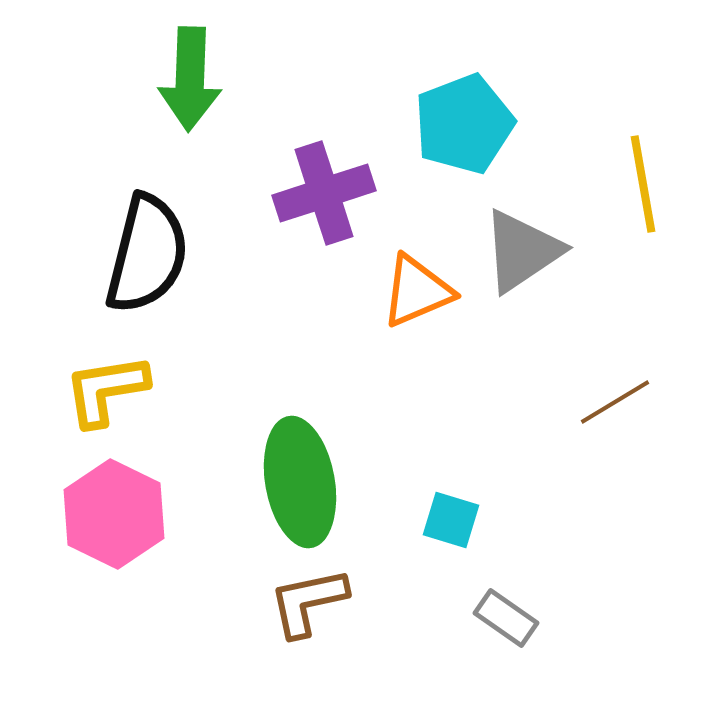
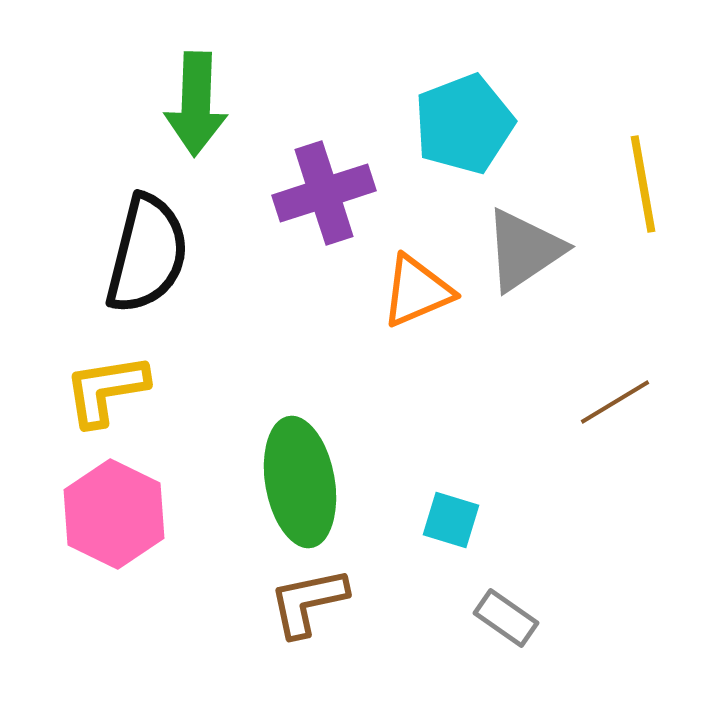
green arrow: moved 6 px right, 25 px down
gray triangle: moved 2 px right, 1 px up
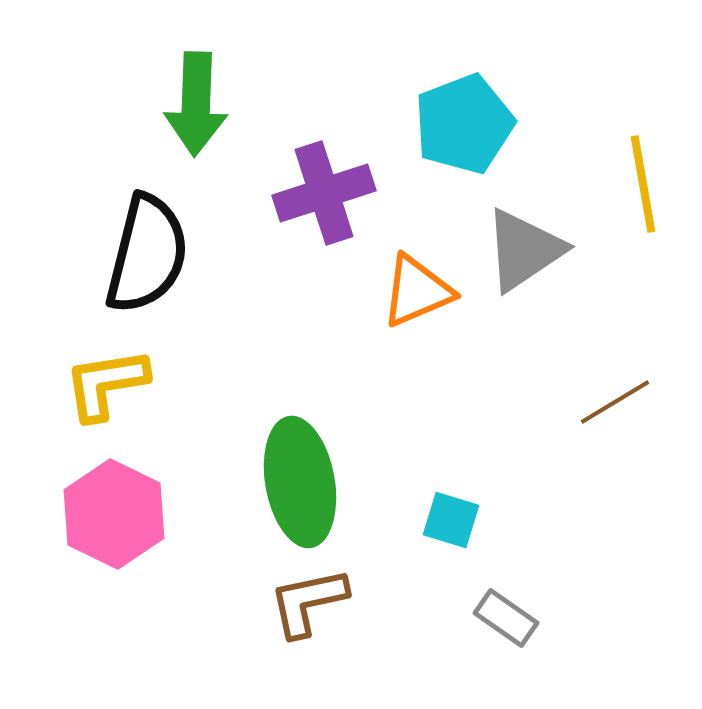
yellow L-shape: moved 6 px up
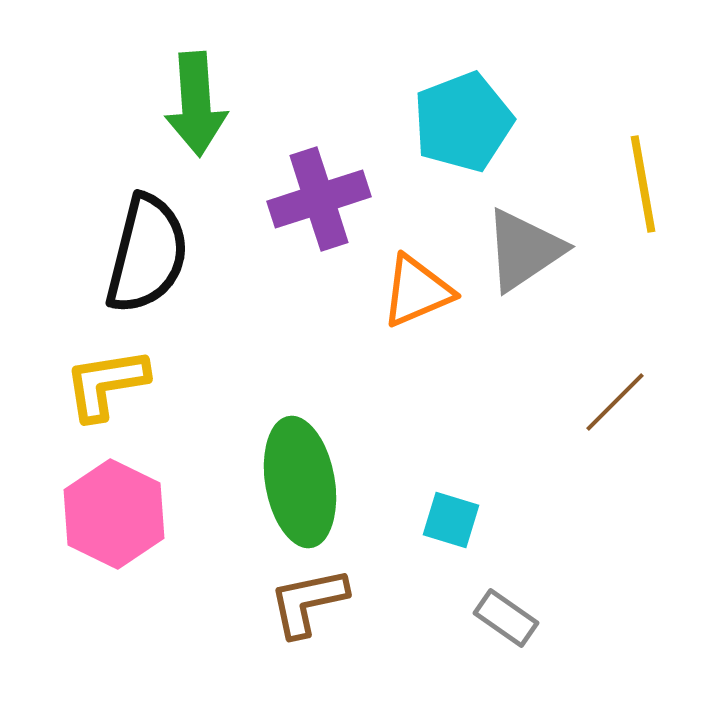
green arrow: rotated 6 degrees counterclockwise
cyan pentagon: moved 1 px left, 2 px up
purple cross: moved 5 px left, 6 px down
brown line: rotated 14 degrees counterclockwise
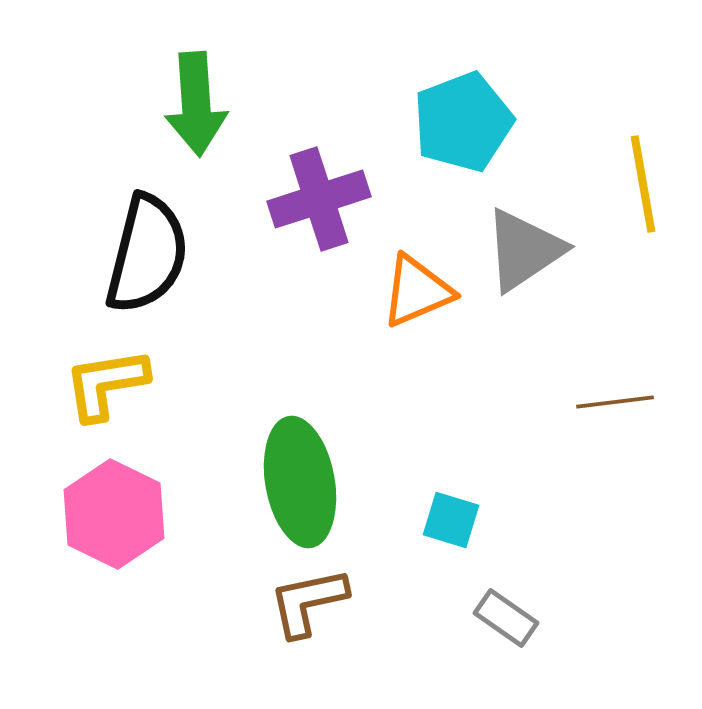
brown line: rotated 38 degrees clockwise
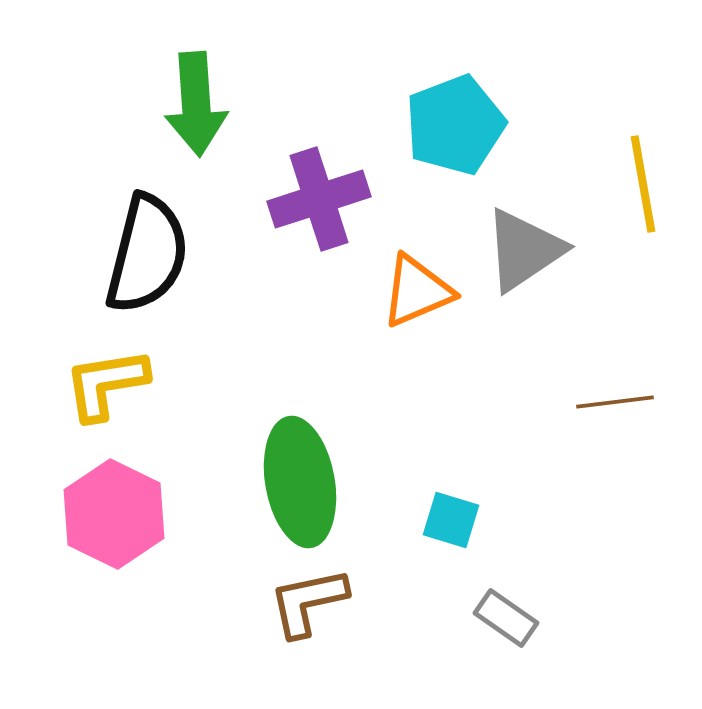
cyan pentagon: moved 8 px left, 3 px down
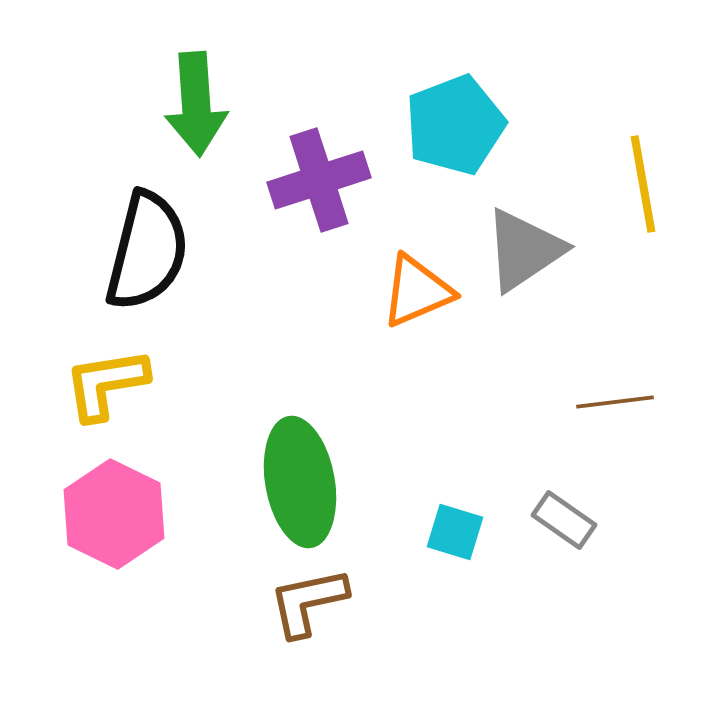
purple cross: moved 19 px up
black semicircle: moved 3 px up
cyan square: moved 4 px right, 12 px down
gray rectangle: moved 58 px right, 98 px up
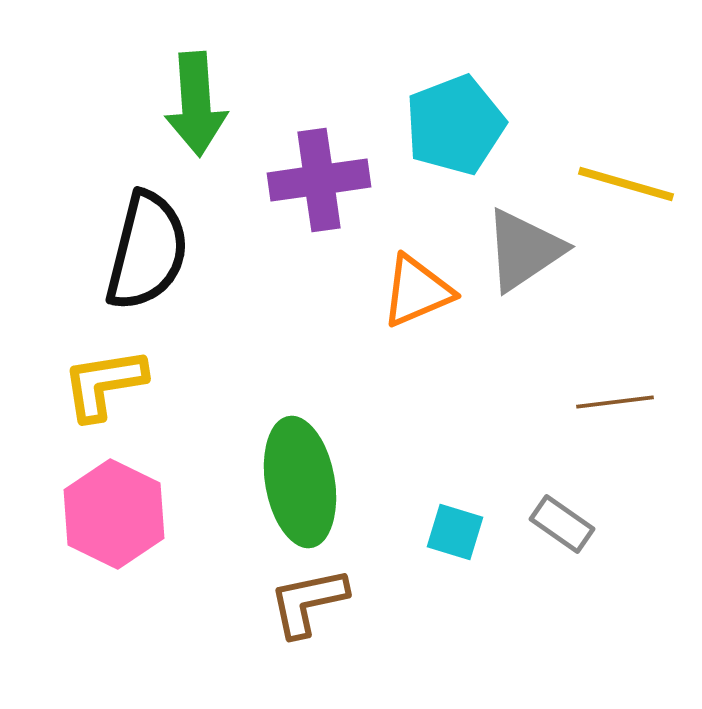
purple cross: rotated 10 degrees clockwise
yellow line: moved 17 px left; rotated 64 degrees counterclockwise
yellow L-shape: moved 2 px left
gray rectangle: moved 2 px left, 4 px down
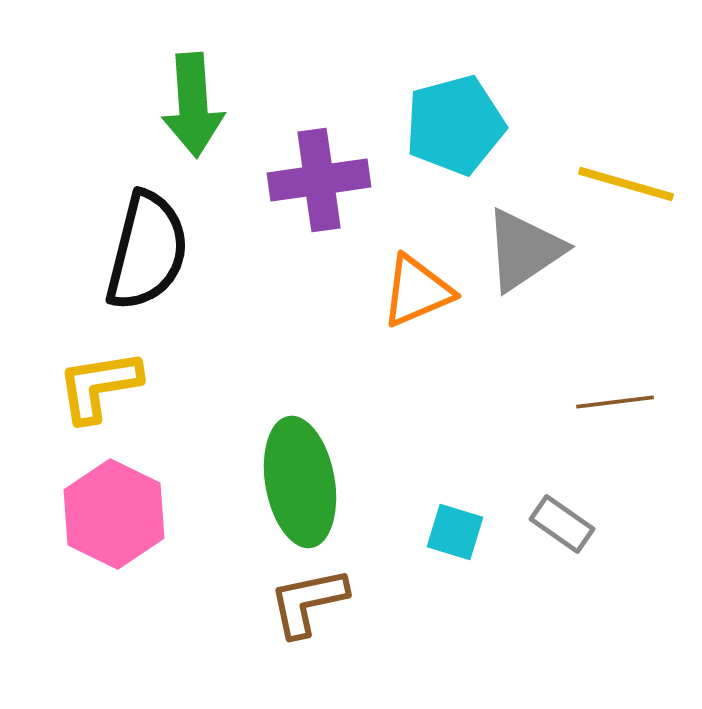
green arrow: moved 3 px left, 1 px down
cyan pentagon: rotated 6 degrees clockwise
yellow L-shape: moved 5 px left, 2 px down
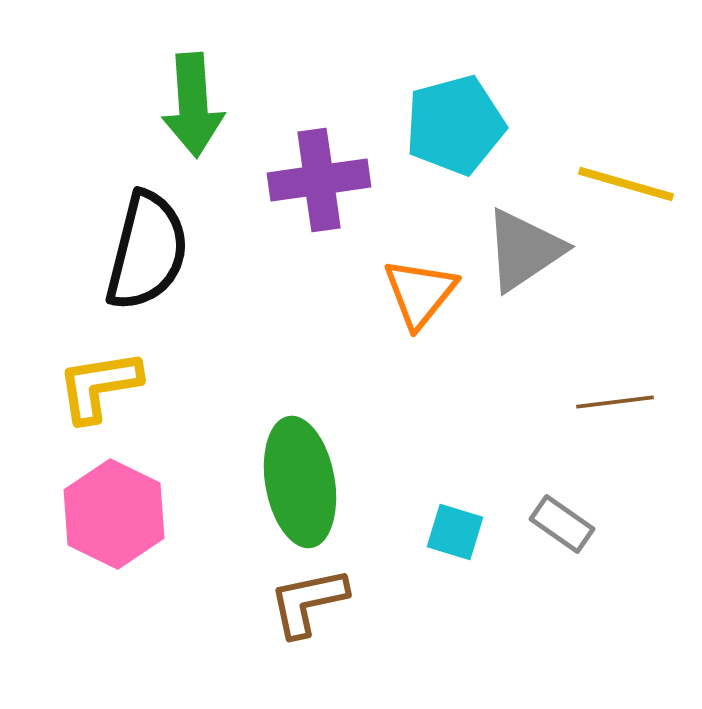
orange triangle: moved 3 px right, 2 px down; rotated 28 degrees counterclockwise
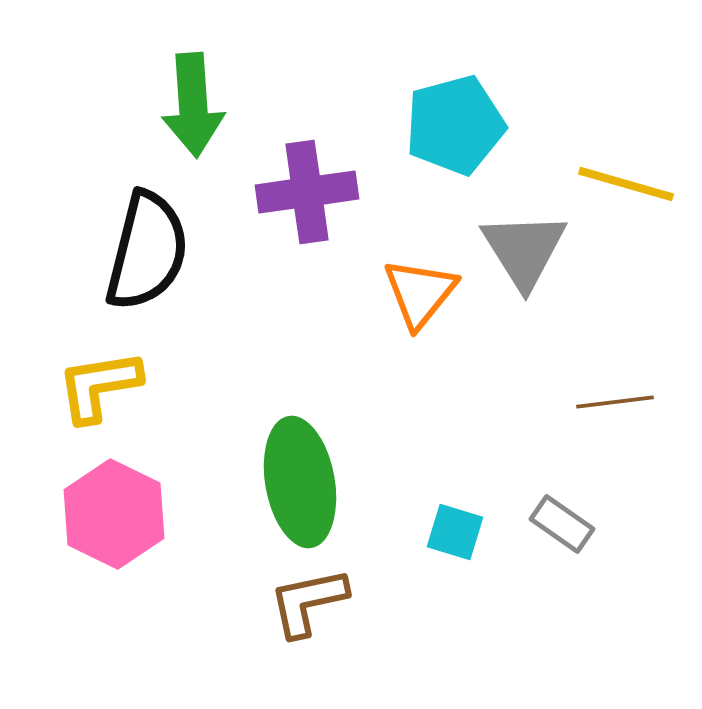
purple cross: moved 12 px left, 12 px down
gray triangle: rotated 28 degrees counterclockwise
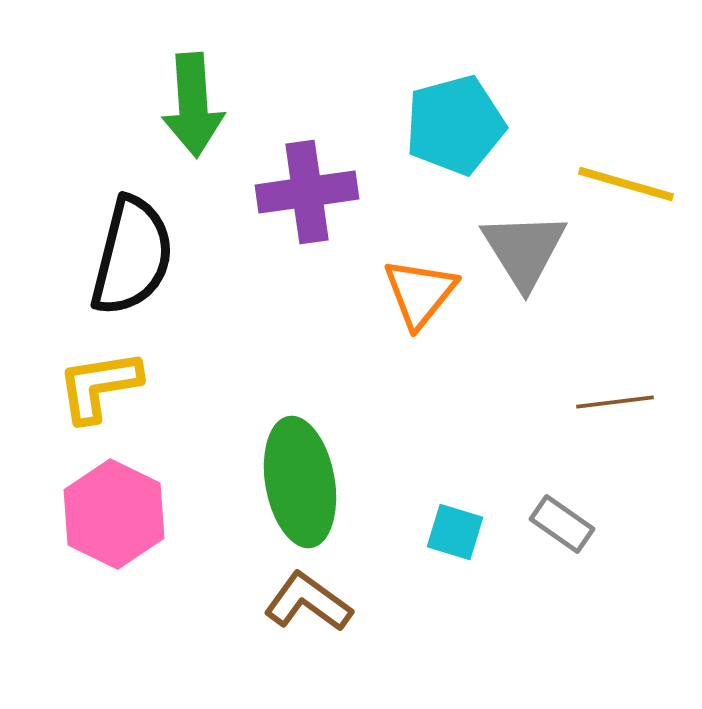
black semicircle: moved 15 px left, 5 px down
brown L-shape: rotated 48 degrees clockwise
